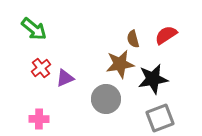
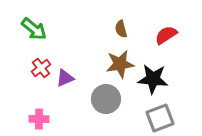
brown semicircle: moved 12 px left, 10 px up
black star: rotated 16 degrees clockwise
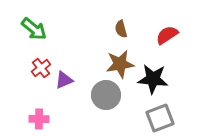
red semicircle: moved 1 px right
purple triangle: moved 1 px left, 2 px down
gray circle: moved 4 px up
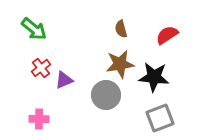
black star: moved 1 px right, 2 px up
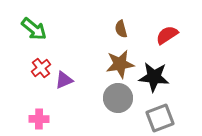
gray circle: moved 12 px right, 3 px down
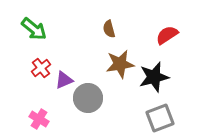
brown semicircle: moved 12 px left
black star: rotated 20 degrees counterclockwise
gray circle: moved 30 px left
pink cross: rotated 30 degrees clockwise
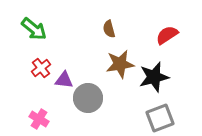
purple triangle: rotated 30 degrees clockwise
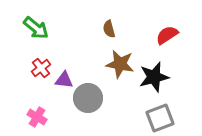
green arrow: moved 2 px right, 1 px up
brown star: rotated 20 degrees clockwise
pink cross: moved 2 px left, 2 px up
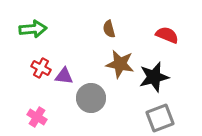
green arrow: moved 3 px left, 1 px down; rotated 44 degrees counterclockwise
red semicircle: rotated 55 degrees clockwise
red cross: rotated 24 degrees counterclockwise
purple triangle: moved 4 px up
gray circle: moved 3 px right
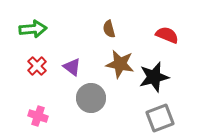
red cross: moved 4 px left, 2 px up; rotated 18 degrees clockwise
purple triangle: moved 8 px right, 9 px up; rotated 30 degrees clockwise
pink cross: moved 1 px right, 1 px up; rotated 12 degrees counterclockwise
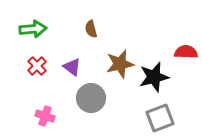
brown semicircle: moved 18 px left
red semicircle: moved 19 px right, 17 px down; rotated 20 degrees counterclockwise
brown star: rotated 24 degrees counterclockwise
pink cross: moved 7 px right
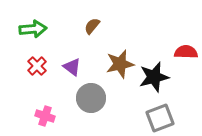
brown semicircle: moved 1 px right, 3 px up; rotated 54 degrees clockwise
